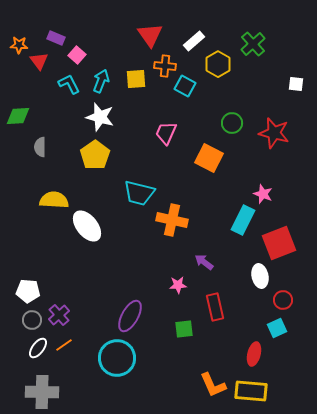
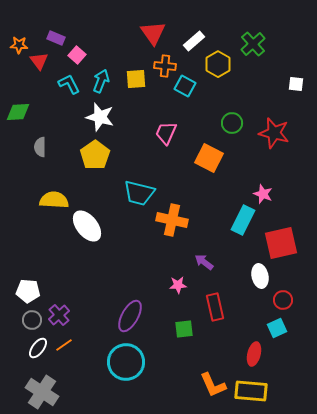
red triangle at (150, 35): moved 3 px right, 2 px up
green diamond at (18, 116): moved 4 px up
red square at (279, 243): moved 2 px right; rotated 8 degrees clockwise
cyan circle at (117, 358): moved 9 px right, 4 px down
gray cross at (42, 392): rotated 32 degrees clockwise
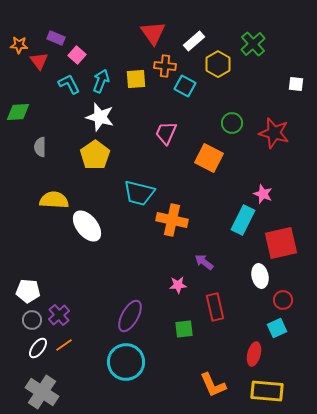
yellow rectangle at (251, 391): moved 16 px right
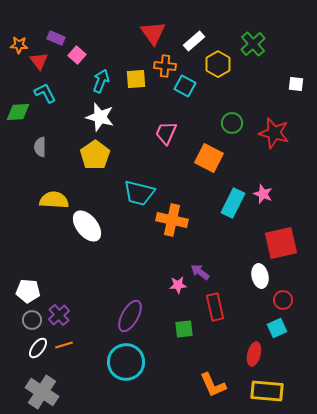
cyan L-shape at (69, 84): moved 24 px left, 9 px down
cyan rectangle at (243, 220): moved 10 px left, 17 px up
purple arrow at (204, 262): moved 4 px left, 10 px down
orange line at (64, 345): rotated 18 degrees clockwise
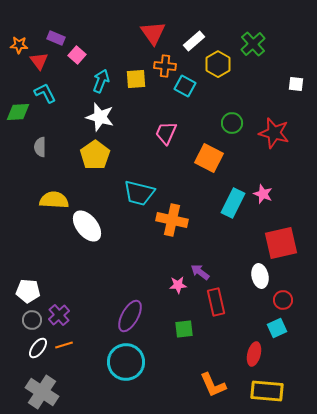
red rectangle at (215, 307): moved 1 px right, 5 px up
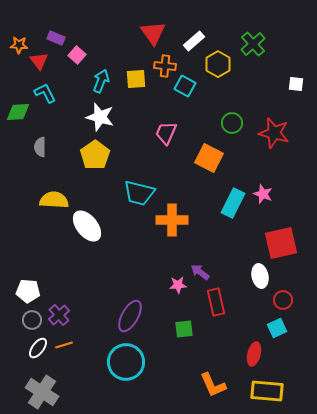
orange cross at (172, 220): rotated 12 degrees counterclockwise
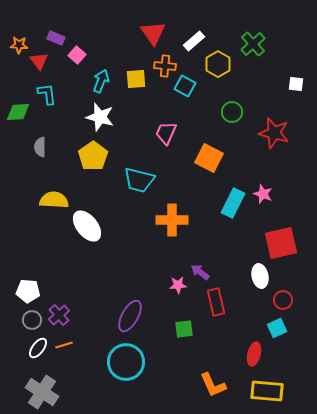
cyan L-shape at (45, 93): moved 2 px right, 1 px down; rotated 20 degrees clockwise
green circle at (232, 123): moved 11 px up
yellow pentagon at (95, 155): moved 2 px left, 1 px down
cyan trapezoid at (139, 193): moved 13 px up
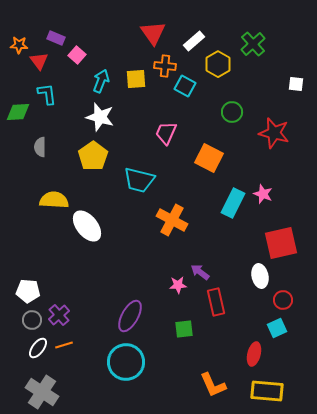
orange cross at (172, 220): rotated 28 degrees clockwise
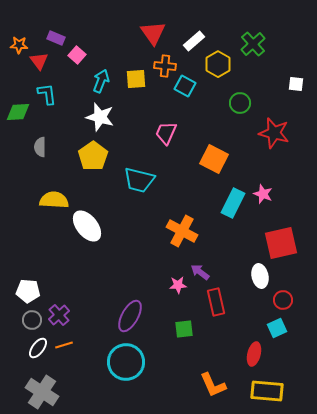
green circle at (232, 112): moved 8 px right, 9 px up
orange square at (209, 158): moved 5 px right, 1 px down
orange cross at (172, 220): moved 10 px right, 11 px down
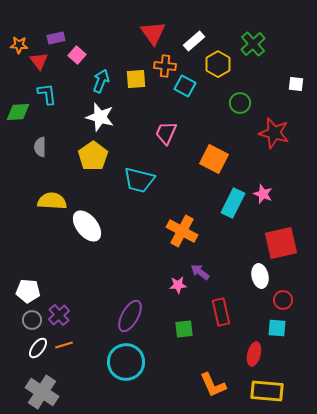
purple rectangle at (56, 38): rotated 36 degrees counterclockwise
yellow semicircle at (54, 200): moved 2 px left, 1 px down
red rectangle at (216, 302): moved 5 px right, 10 px down
cyan square at (277, 328): rotated 30 degrees clockwise
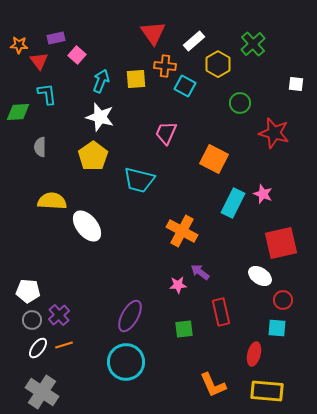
white ellipse at (260, 276): rotated 45 degrees counterclockwise
